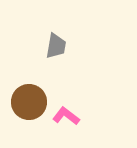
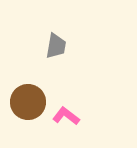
brown circle: moved 1 px left
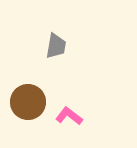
pink L-shape: moved 3 px right
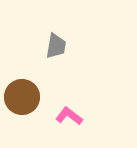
brown circle: moved 6 px left, 5 px up
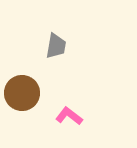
brown circle: moved 4 px up
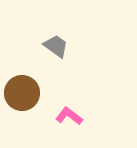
gray trapezoid: rotated 64 degrees counterclockwise
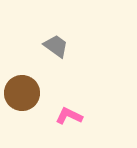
pink L-shape: rotated 12 degrees counterclockwise
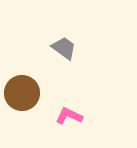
gray trapezoid: moved 8 px right, 2 px down
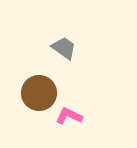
brown circle: moved 17 px right
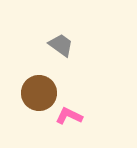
gray trapezoid: moved 3 px left, 3 px up
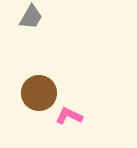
gray trapezoid: moved 30 px left, 28 px up; rotated 84 degrees clockwise
